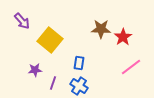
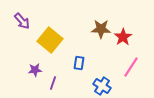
pink line: rotated 20 degrees counterclockwise
blue cross: moved 23 px right
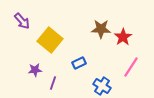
blue rectangle: rotated 56 degrees clockwise
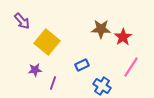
yellow square: moved 3 px left, 2 px down
blue rectangle: moved 3 px right, 2 px down
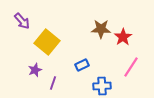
purple star: rotated 16 degrees counterclockwise
blue cross: rotated 36 degrees counterclockwise
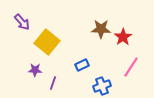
purple arrow: moved 1 px down
purple star: rotated 24 degrees clockwise
blue cross: rotated 18 degrees counterclockwise
